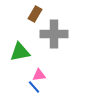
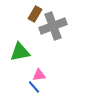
gray cross: moved 1 px left, 8 px up; rotated 20 degrees counterclockwise
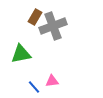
brown rectangle: moved 3 px down
green triangle: moved 1 px right, 2 px down
pink triangle: moved 13 px right, 6 px down
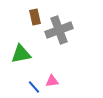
brown rectangle: rotated 42 degrees counterclockwise
gray cross: moved 6 px right, 4 px down
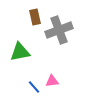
green triangle: moved 1 px left, 2 px up
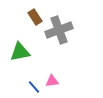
brown rectangle: rotated 21 degrees counterclockwise
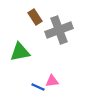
blue line: moved 4 px right; rotated 24 degrees counterclockwise
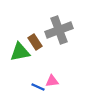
brown rectangle: moved 25 px down
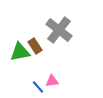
gray cross: rotated 32 degrees counterclockwise
brown rectangle: moved 4 px down
blue line: rotated 24 degrees clockwise
